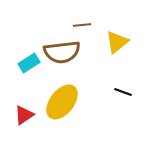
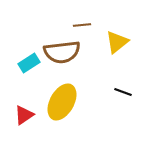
yellow ellipse: rotated 9 degrees counterclockwise
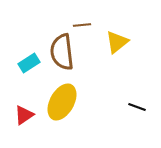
brown semicircle: rotated 90 degrees clockwise
black line: moved 14 px right, 15 px down
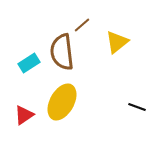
brown line: rotated 36 degrees counterclockwise
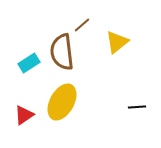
black line: rotated 24 degrees counterclockwise
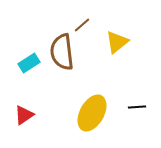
yellow ellipse: moved 30 px right, 11 px down
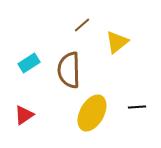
brown semicircle: moved 7 px right, 18 px down; rotated 6 degrees clockwise
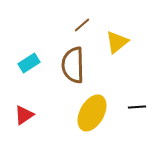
brown semicircle: moved 4 px right, 5 px up
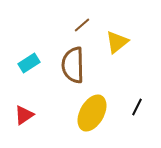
black line: rotated 60 degrees counterclockwise
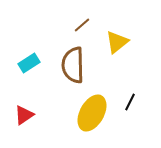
black line: moved 7 px left, 5 px up
